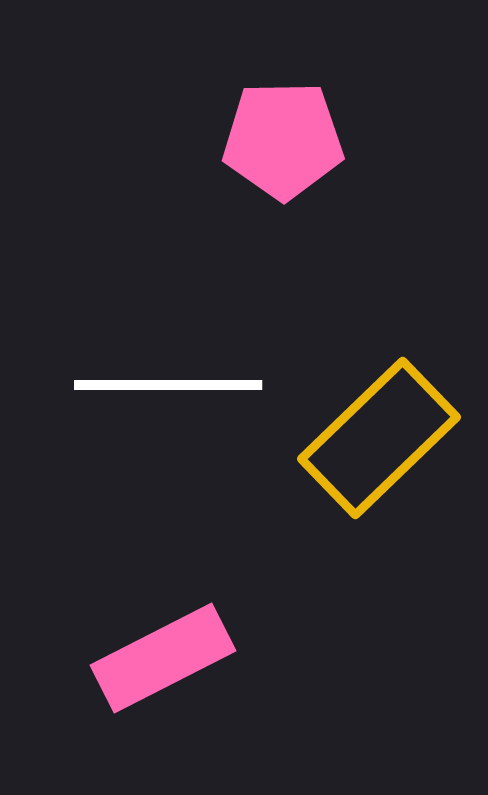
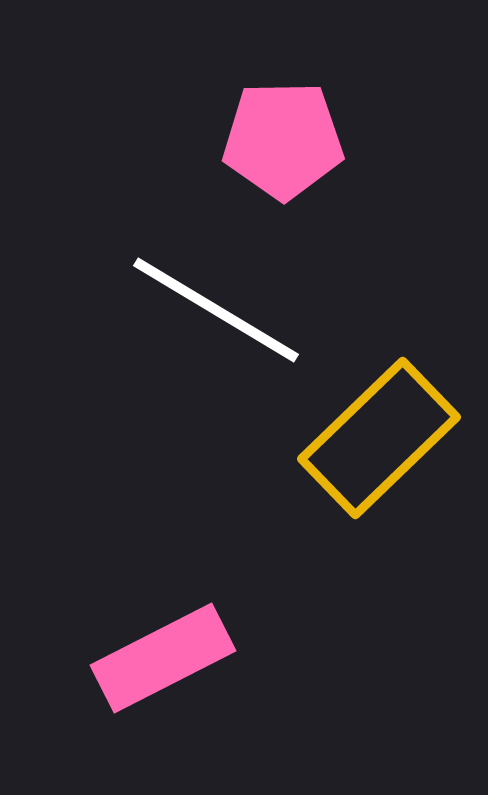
white line: moved 48 px right, 75 px up; rotated 31 degrees clockwise
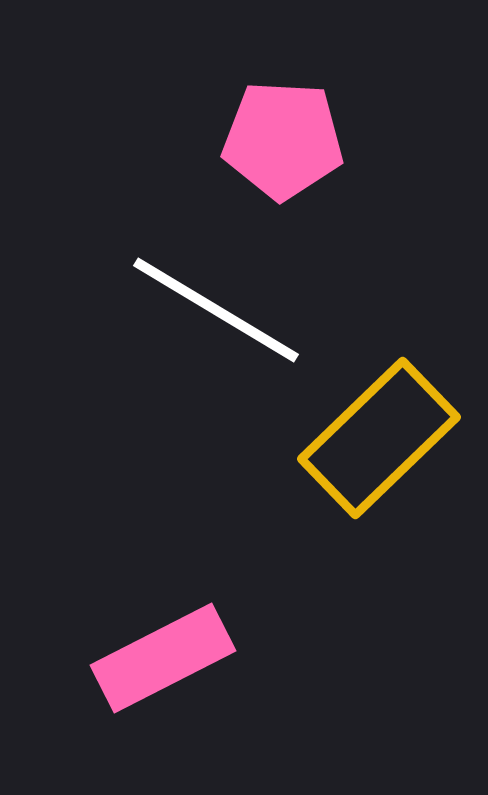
pink pentagon: rotated 4 degrees clockwise
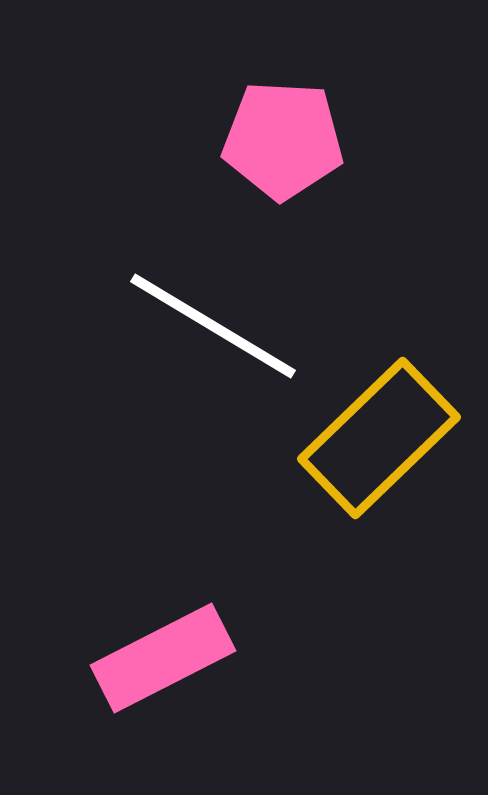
white line: moved 3 px left, 16 px down
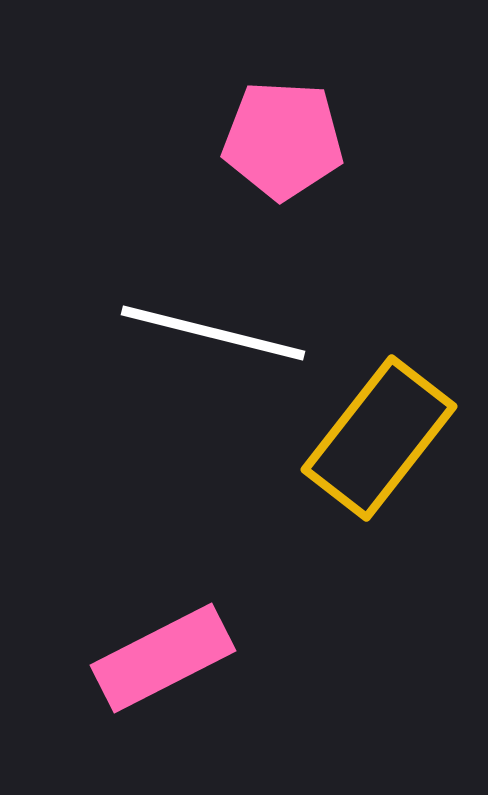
white line: moved 7 px down; rotated 17 degrees counterclockwise
yellow rectangle: rotated 8 degrees counterclockwise
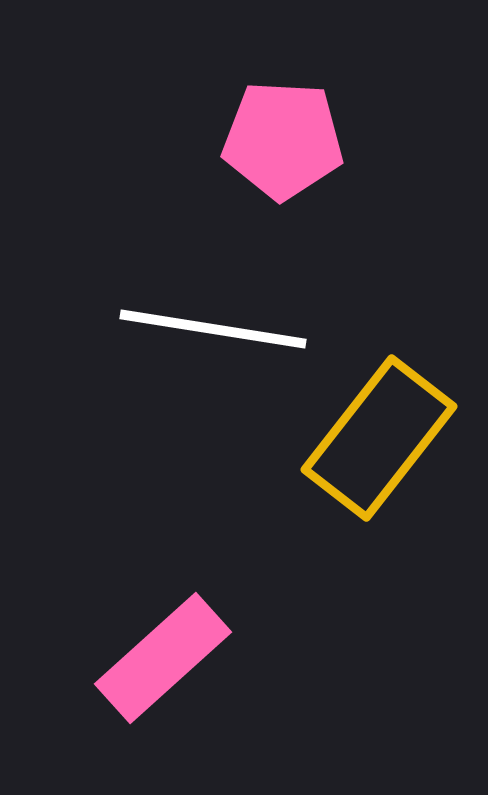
white line: moved 4 px up; rotated 5 degrees counterclockwise
pink rectangle: rotated 15 degrees counterclockwise
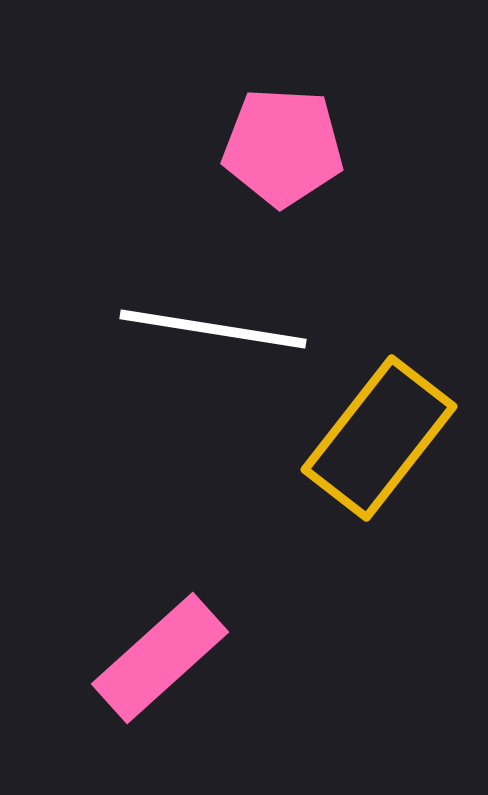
pink pentagon: moved 7 px down
pink rectangle: moved 3 px left
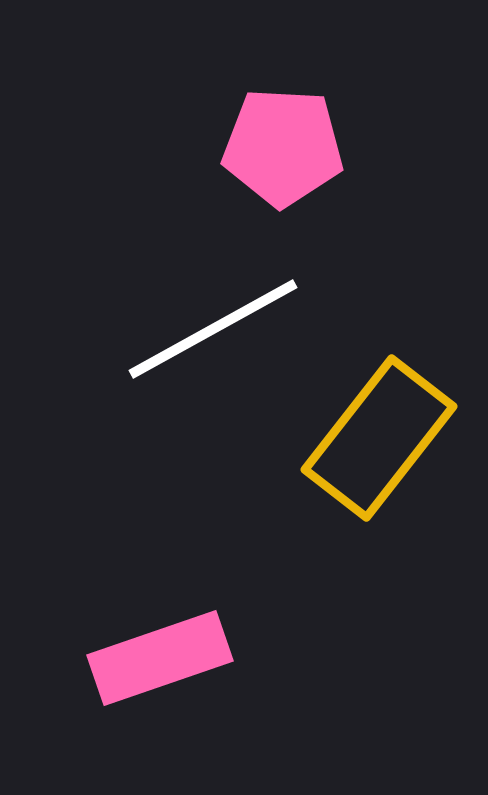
white line: rotated 38 degrees counterclockwise
pink rectangle: rotated 23 degrees clockwise
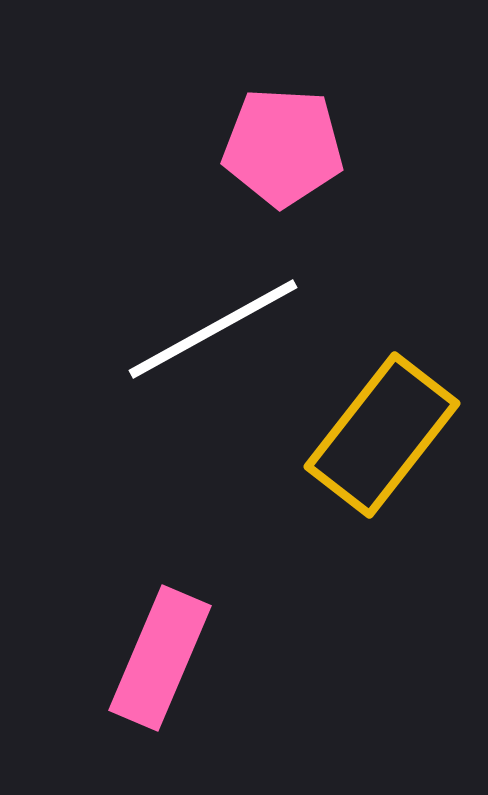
yellow rectangle: moved 3 px right, 3 px up
pink rectangle: rotated 48 degrees counterclockwise
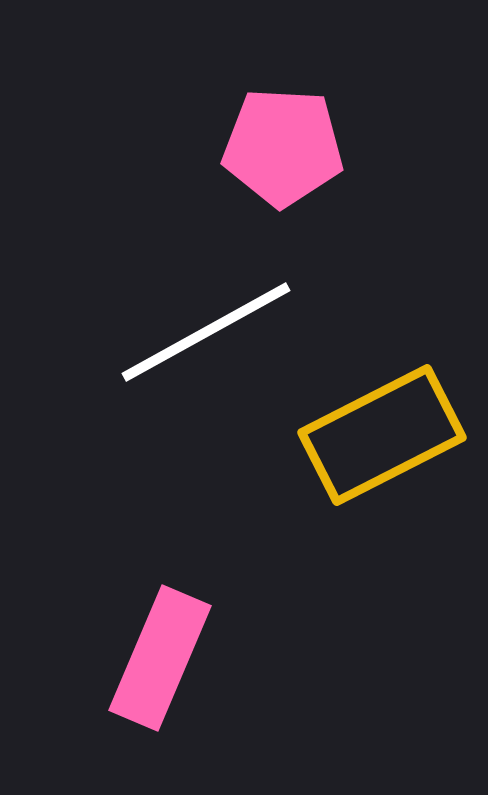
white line: moved 7 px left, 3 px down
yellow rectangle: rotated 25 degrees clockwise
